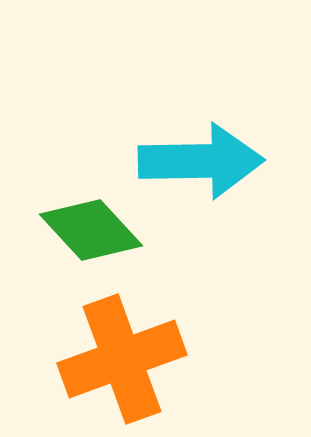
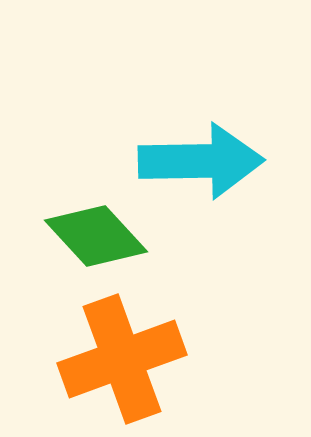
green diamond: moved 5 px right, 6 px down
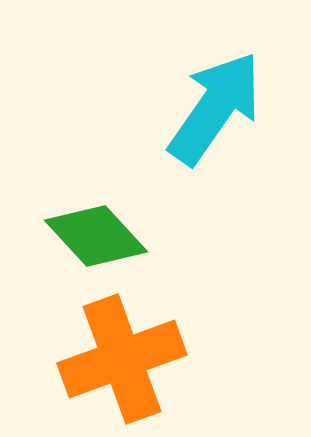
cyan arrow: moved 14 px right, 53 px up; rotated 54 degrees counterclockwise
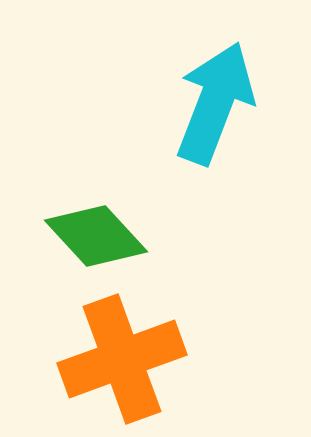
cyan arrow: moved 5 px up; rotated 14 degrees counterclockwise
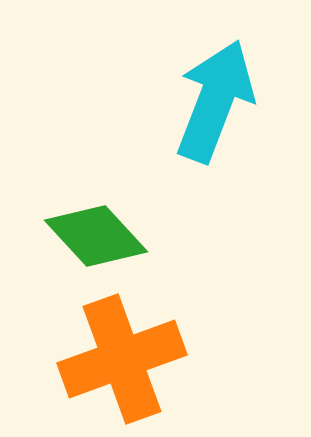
cyan arrow: moved 2 px up
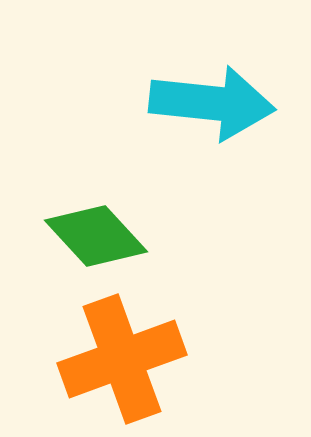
cyan arrow: moved 3 px left, 2 px down; rotated 75 degrees clockwise
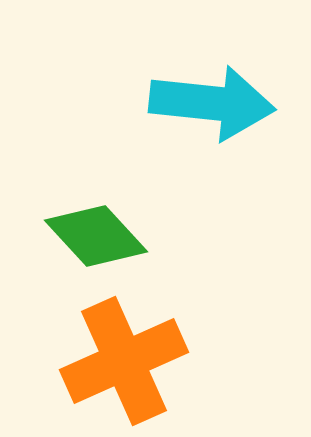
orange cross: moved 2 px right, 2 px down; rotated 4 degrees counterclockwise
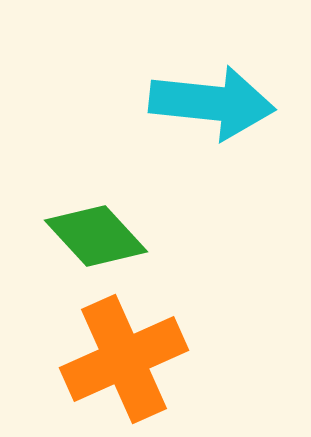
orange cross: moved 2 px up
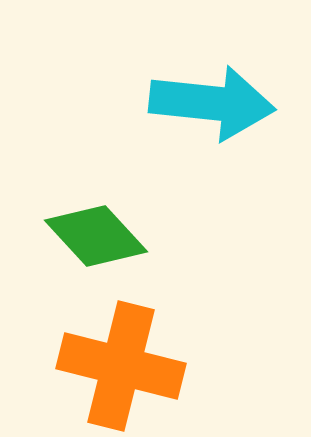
orange cross: moved 3 px left, 7 px down; rotated 38 degrees clockwise
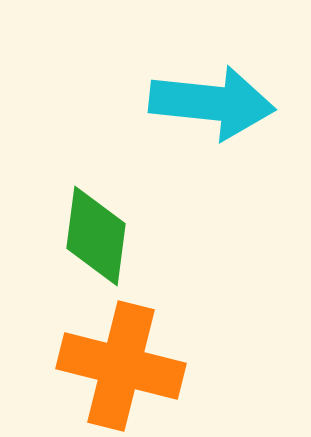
green diamond: rotated 50 degrees clockwise
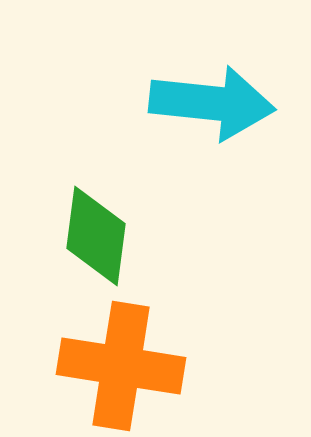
orange cross: rotated 5 degrees counterclockwise
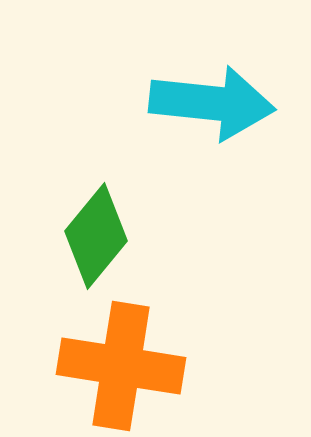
green diamond: rotated 32 degrees clockwise
